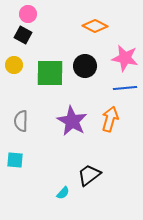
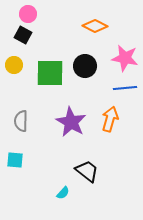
purple star: moved 1 px left, 1 px down
black trapezoid: moved 2 px left, 4 px up; rotated 75 degrees clockwise
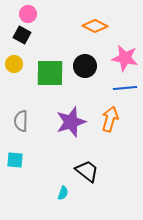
black square: moved 1 px left
yellow circle: moved 1 px up
purple star: rotated 24 degrees clockwise
cyan semicircle: rotated 24 degrees counterclockwise
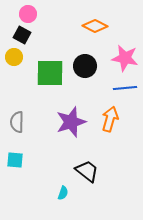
yellow circle: moved 7 px up
gray semicircle: moved 4 px left, 1 px down
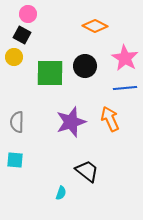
pink star: rotated 20 degrees clockwise
orange arrow: rotated 40 degrees counterclockwise
cyan semicircle: moved 2 px left
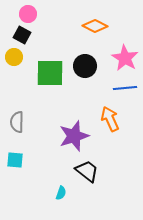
purple star: moved 3 px right, 14 px down
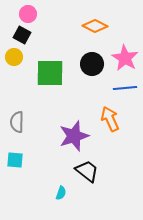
black circle: moved 7 px right, 2 px up
